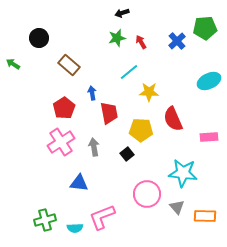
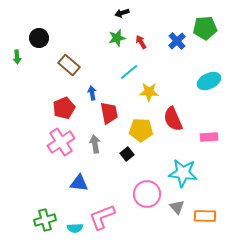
green arrow: moved 4 px right, 7 px up; rotated 128 degrees counterclockwise
red pentagon: rotated 10 degrees clockwise
gray arrow: moved 1 px right, 3 px up
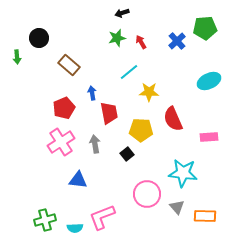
blue triangle: moved 1 px left, 3 px up
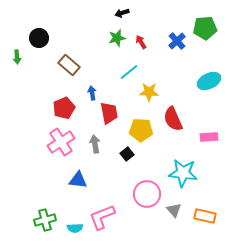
gray triangle: moved 3 px left, 3 px down
orange rectangle: rotated 10 degrees clockwise
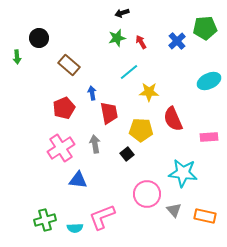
pink cross: moved 6 px down
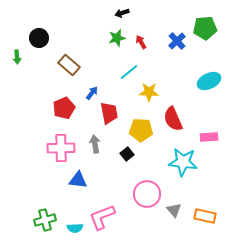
blue arrow: rotated 48 degrees clockwise
pink cross: rotated 32 degrees clockwise
cyan star: moved 11 px up
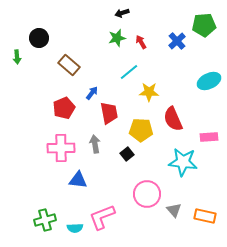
green pentagon: moved 1 px left, 3 px up
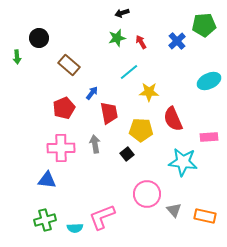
blue triangle: moved 31 px left
